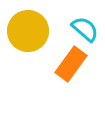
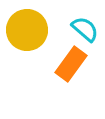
yellow circle: moved 1 px left, 1 px up
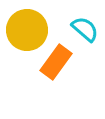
orange rectangle: moved 15 px left, 2 px up
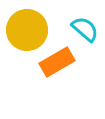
orange rectangle: moved 1 px right; rotated 24 degrees clockwise
